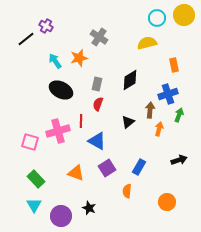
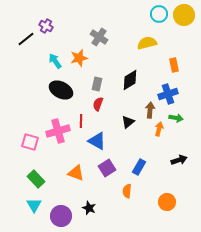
cyan circle: moved 2 px right, 4 px up
green arrow: moved 3 px left, 3 px down; rotated 80 degrees clockwise
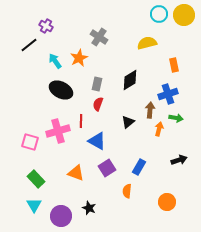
black line: moved 3 px right, 6 px down
orange star: rotated 12 degrees counterclockwise
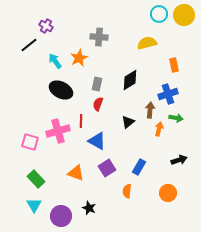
gray cross: rotated 30 degrees counterclockwise
orange circle: moved 1 px right, 9 px up
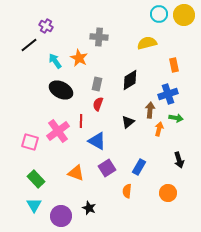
orange star: rotated 18 degrees counterclockwise
pink cross: rotated 20 degrees counterclockwise
black arrow: rotated 91 degrees clockwise
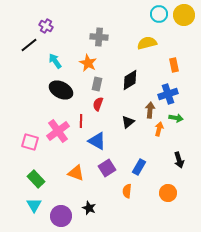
orange star: moved 9 px right, 5 px down
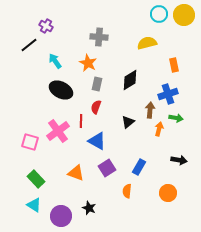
red semicircle: moved 2 px left, 3 px down
black arrow: rotated 63 degrees counterclockwise
cyan triangle: rotated 28 degrees counterclockwise
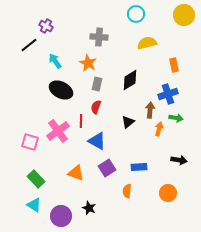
cyan circle: moved 23 px left
blue rectangle: rotated 56 degrees clockwise
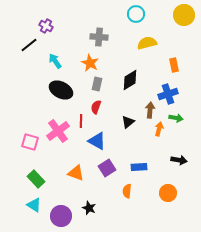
orange star: moved 2 px right
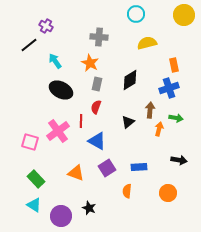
blue cross: moved 1 px right, 6 px up
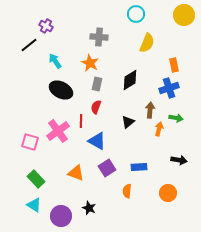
yellow semicircle: rotated 126 degrees clockwise
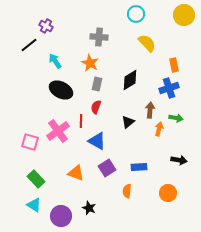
yellow semicircle: rotated 66 degrees counterclockwise
